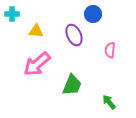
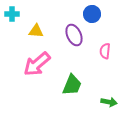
blue circle: moved 1 px left
pink semicircle: moved 5 px left, 1 px down
green arrow: rotated 140 degrees clockwise
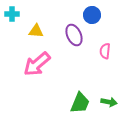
blue circle: moved 1 px down
green trapezoid: moved 8 px right, 18 px down
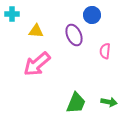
green trapezoid: moved 4 px left
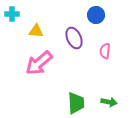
blue circle: moved 4 px right
purple ellipse: moved 3 px down
pink arrow: moved 2 px right, 1 px up
green trapezoid: rotated 25 degrees counterclockwise
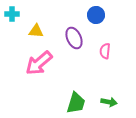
green trapezoid: rotated 20 degrees clockwise
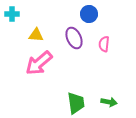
blue circle: moved 7 px left, 1 px up
yellow triangle: moved 4 px down
pink semicircle: moved 1 px left, 7 px up
green trapezoid: rotated 25 degrees counterclockwise
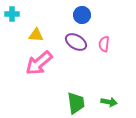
blue circle: moved 7 px left, 1 px down
purple ellipse: moved 2 px right, 4 px down; rotated 35 degrees counterclockwise
